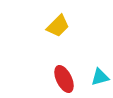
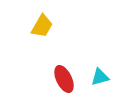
yellow trapezoid: moved 16 px left; rotated 15 degrees counterclockwise
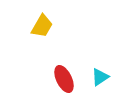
cyan triangle: rotated 18 degrees counterclockwise
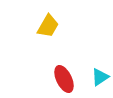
yellow trapezoid: moved 6 px right
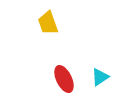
yellow trapezoid: moved 3 px up; rotated 130 degrees clockwise
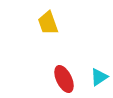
cyan triangle: moved 1 px left
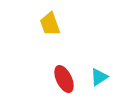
yellow trapezoid: moved 2 px right, 1 px down
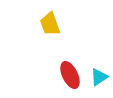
red ellipse: moved 6 px right, 4 px up
